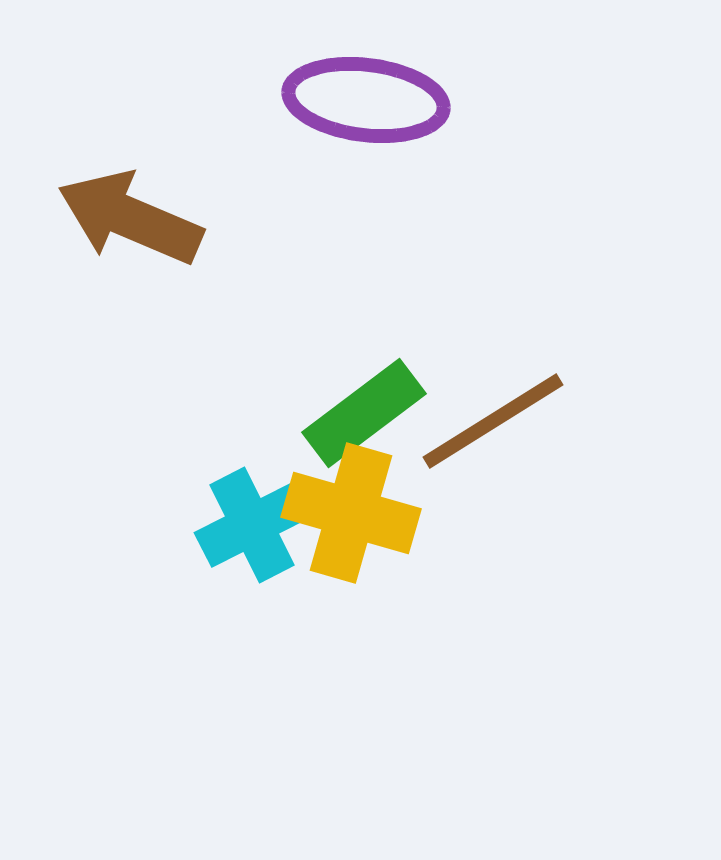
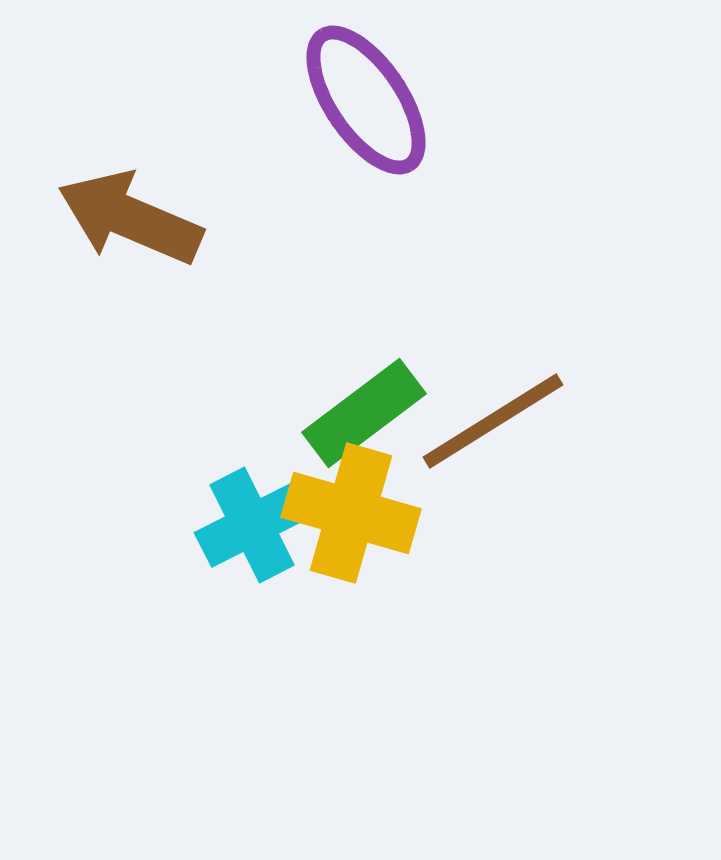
purple ellipse: rotated 49 degrees clockwise
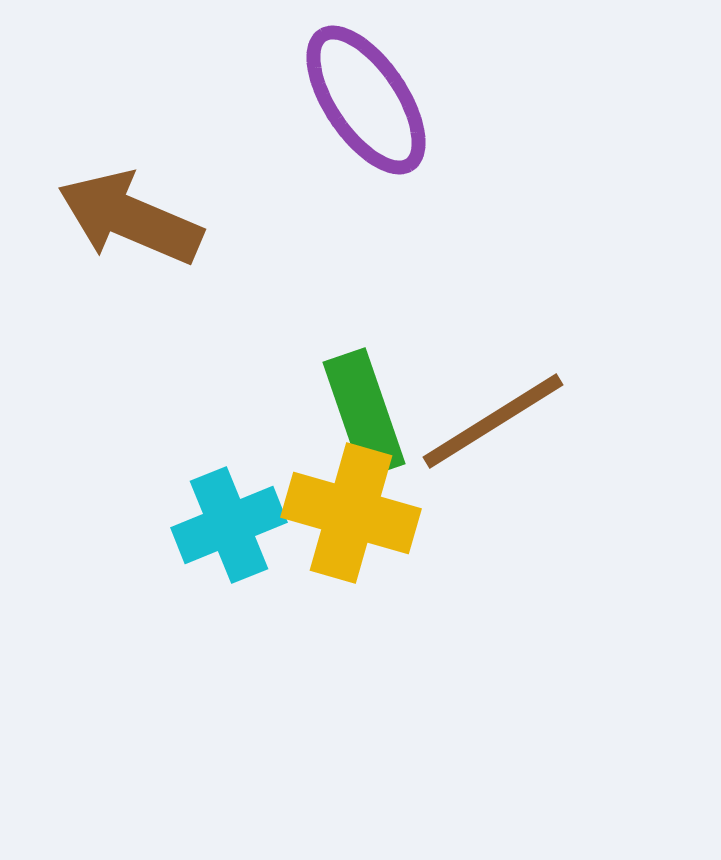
green rectangle: rotated 72 degrees counterclockwise
cyan cross: moved 23 px left; rotated 5 degrees clockwise
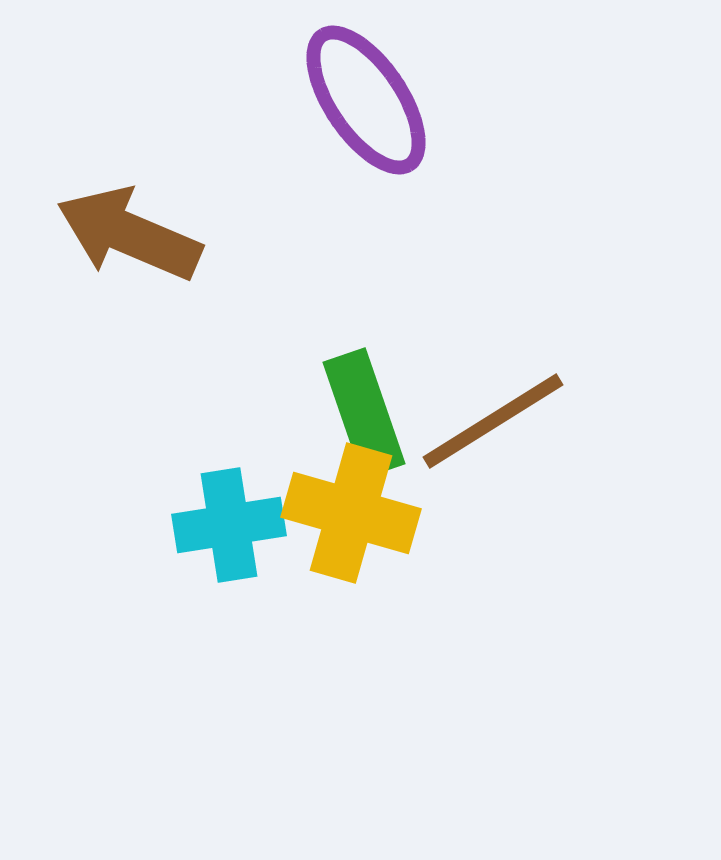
brown arrow: moved 1 px left, 16 px down
cyan cross: rotated 13 degrees clockwise
